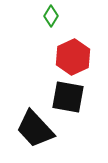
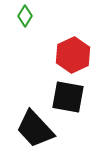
green diamond: moved 26 px left
red hexagon: moved 2 px up
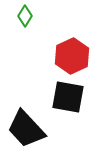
red hexagon: moved 1 px left, 1 px down
black trapezoid: moved 9 px left
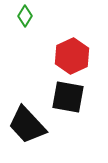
black trapezoid: moved 1 px right, 4 px up
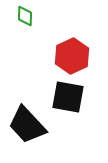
green diamond: rotated 30 degrees counterclockwise
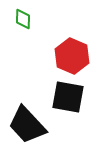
green diamond: moved 2 px left, 3 px down
red hexagon: rotated 12 degrees counterclockwise
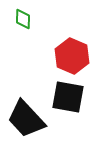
black trapezoid: moved 1 px left, 6 px up
